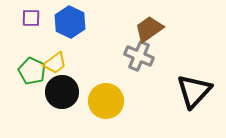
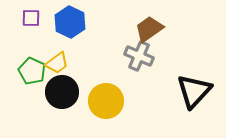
yellow trapezoid: moved 2 px right
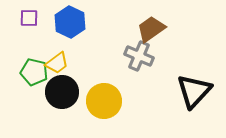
purple square: moved 2 px left
brown trapezoid: moved 2 px right
green pentagon: moved 2 px right, 1 px down; rotated 12 degrees counterclockwise
yellow circle: moved 2 px left
